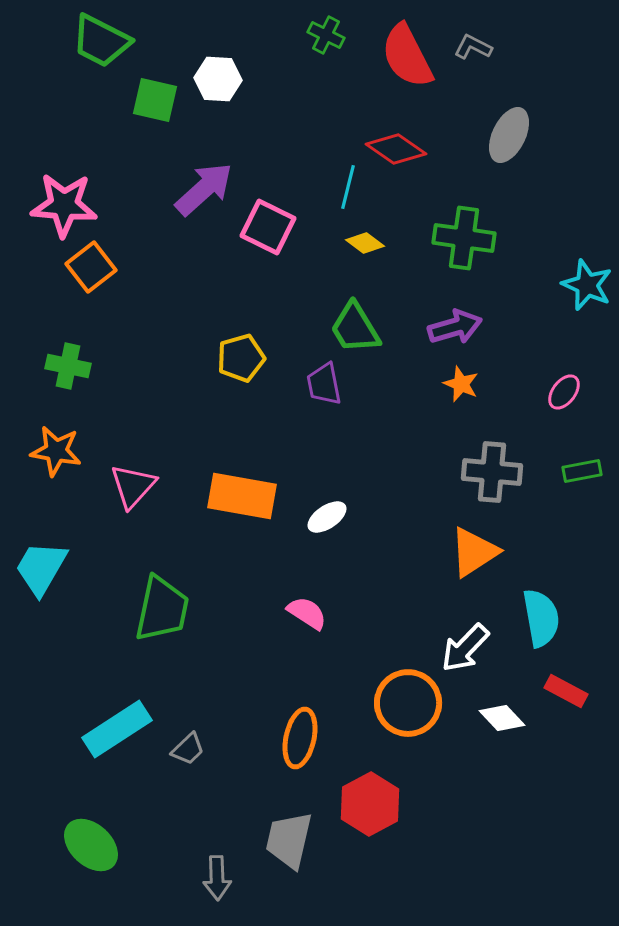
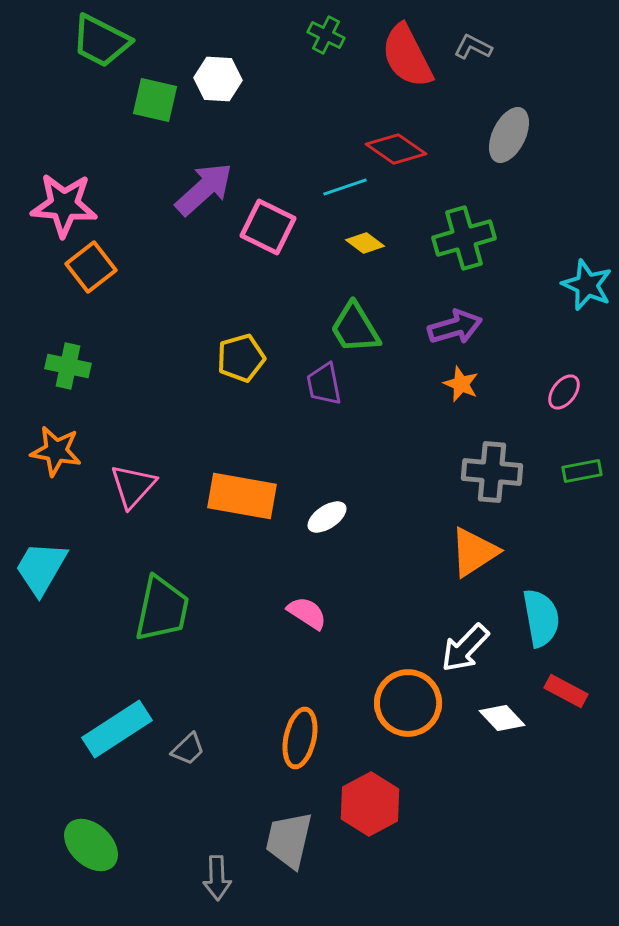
cyan line at (348, 187): moved 3 px left; rotated 57 degrees clockwise
green cross at (464, 238): rotated 24 degrees counterclockwise
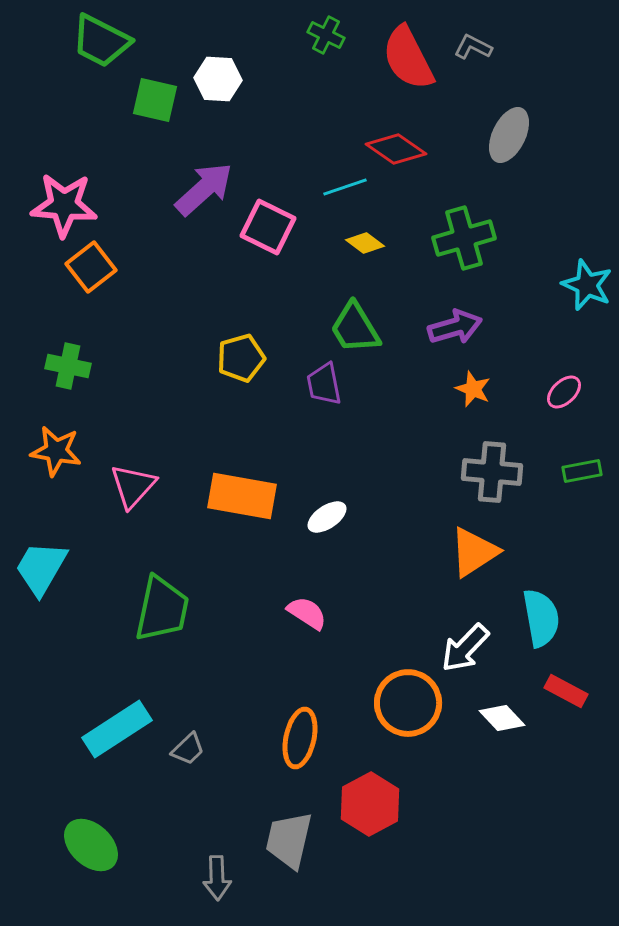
red semicircle at (407, 56): moved 1 px right, 2 px down
orange star at (461, 384): moved 12 px right, 5 px down
pink ellipse at (564, 392): rotated 9 degrees clockwise
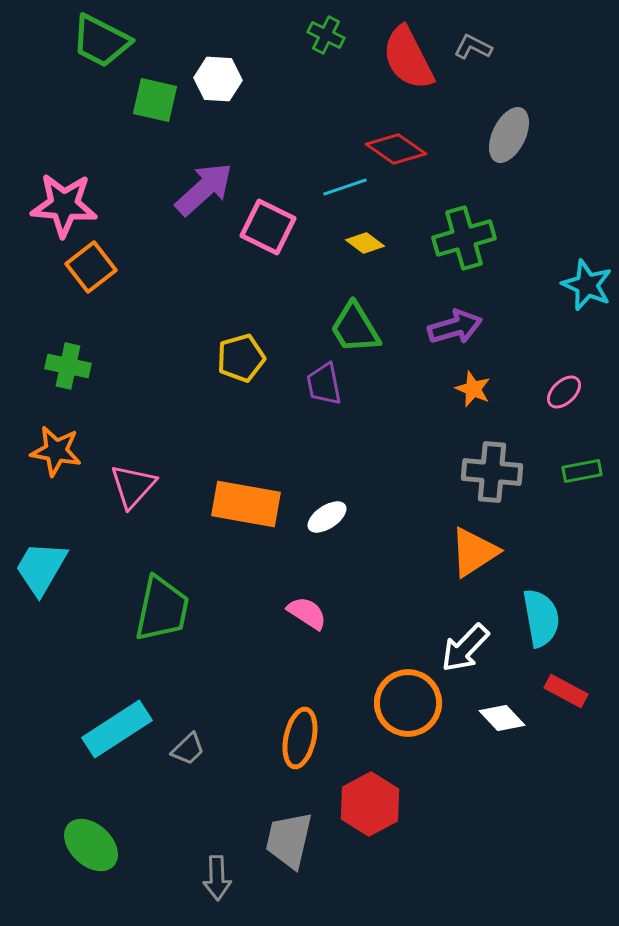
orange rectangle at (242, 496): moved 4 px right, 8 px down
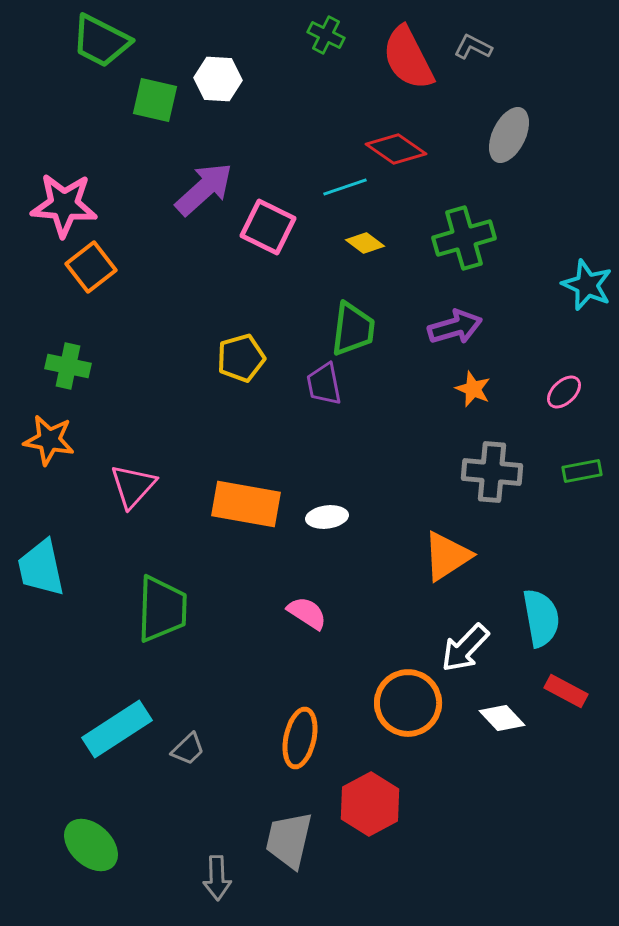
green trapezoid at (355, 328): moved 2 px left, 1 px down; rotated 142 degrees counterclockwise
orange star at (56, 451): moved 7 px left, 11 px up
white ellipse at (327, 517): rotated 27 degrees clockwise
orange triangle at (474, 552): moved 27 px left, 4 px down
cyan trapezoid at (41, 568): rotated 42 degrees counterclockwise
green trapezoid at (162, 609): rotated 10 degrees counterclockwise
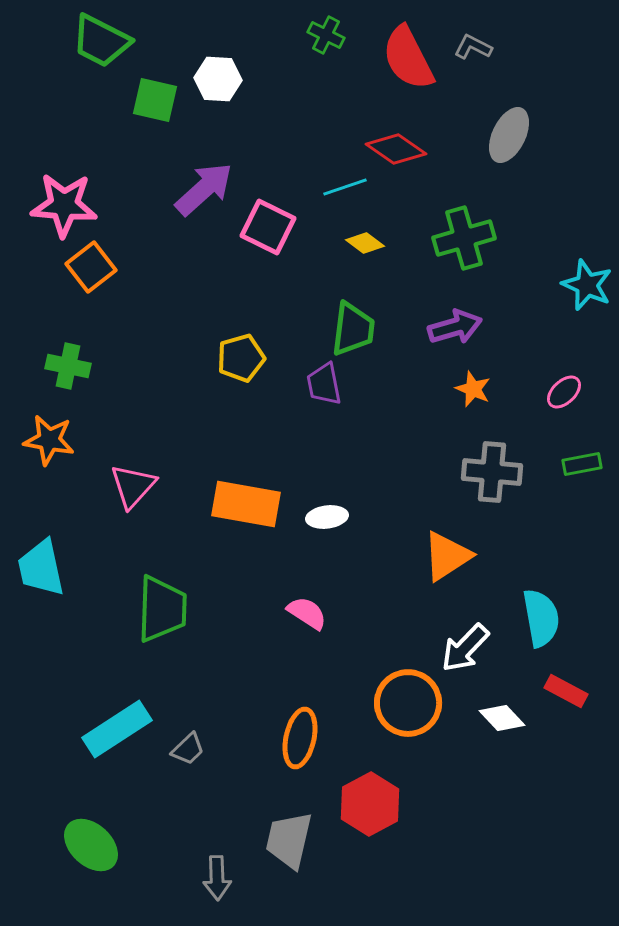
green rectangle at (582, 471): moved 7 px up
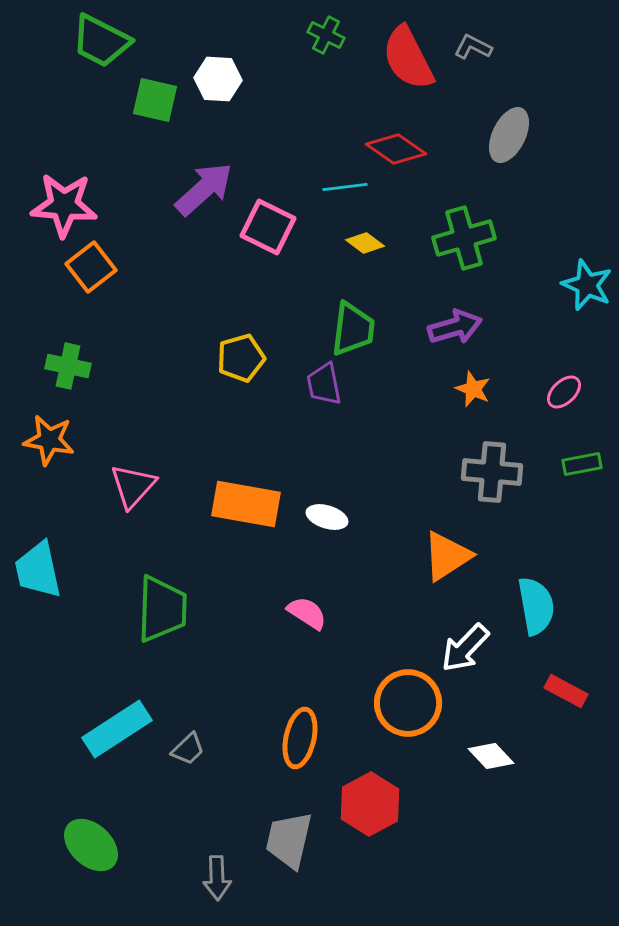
cyan line at (345, 187): rotated 12 degrees clockwise
white ellipse at (327, 517): rotated 24 degrees clockwise
cyan trapezoid at (41, 568): moved 3 px left, 2 px down
cyan semicircle at (541, 618): moved 5 px left, 12 px up
white diamond at (502, 718): moved 11 px left, 38 px down
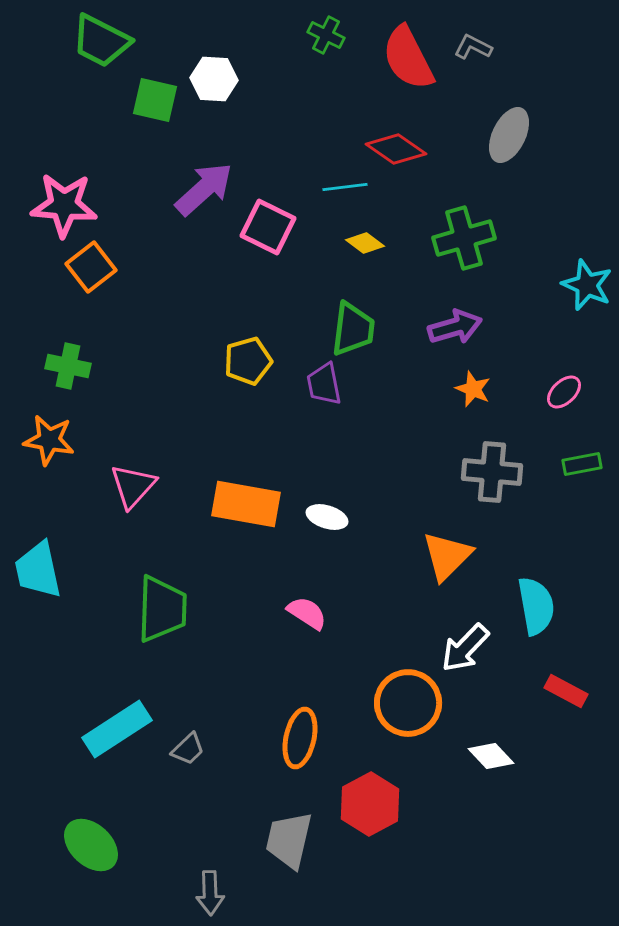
white hexagon at (218, 79): moved 4 px left
yellow pentagon at (241, 358): moved 7 px right, 3 px down
orange triangle at (447, 556): rotated 12 degrees counterclockwise
gray arrow at (217, 878): moved 7 px left, 15 px down
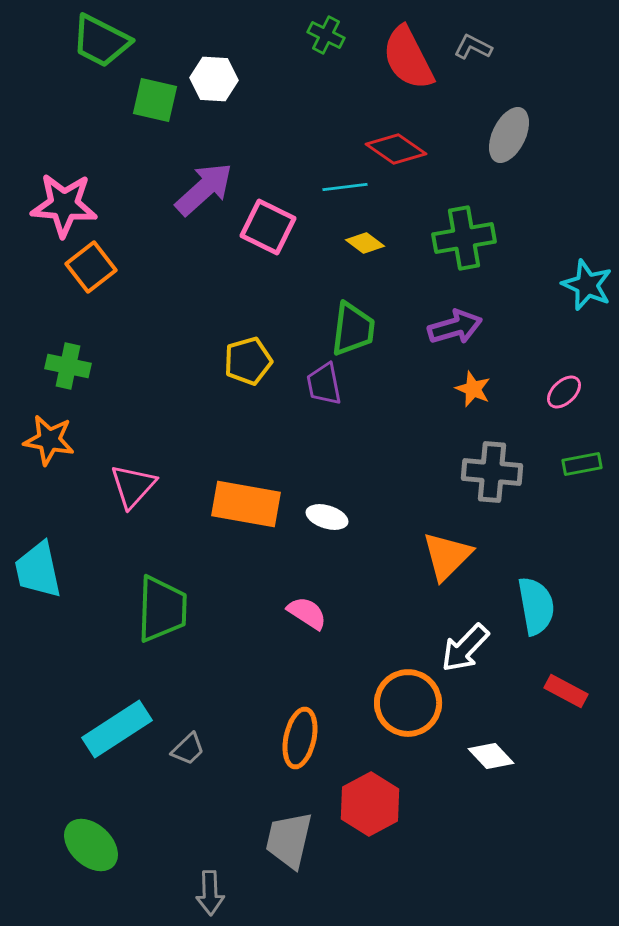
green cross at (464, 238): rotated 6 degrees clockwise
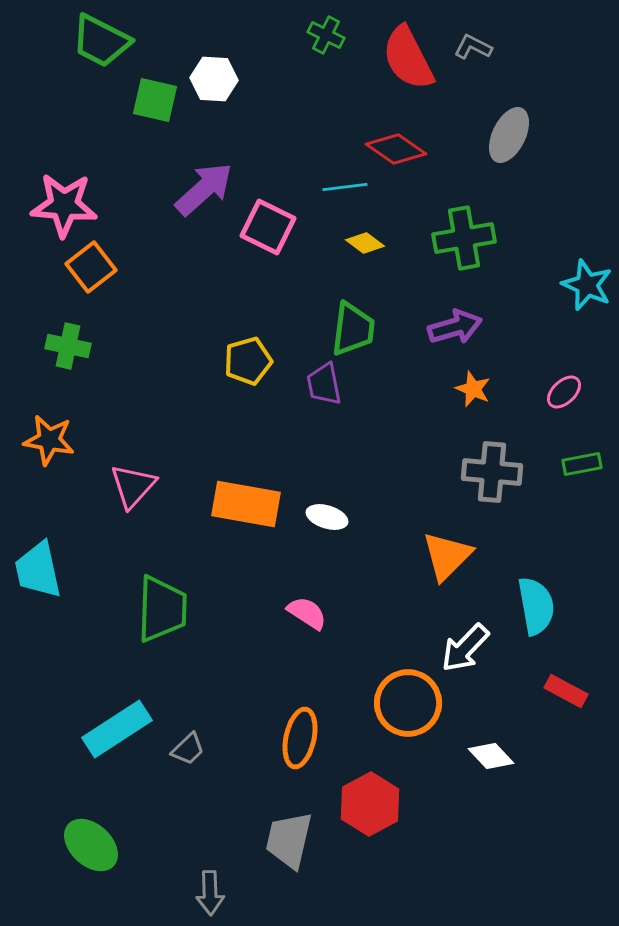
green cross at (68, 366): moved 20 px up
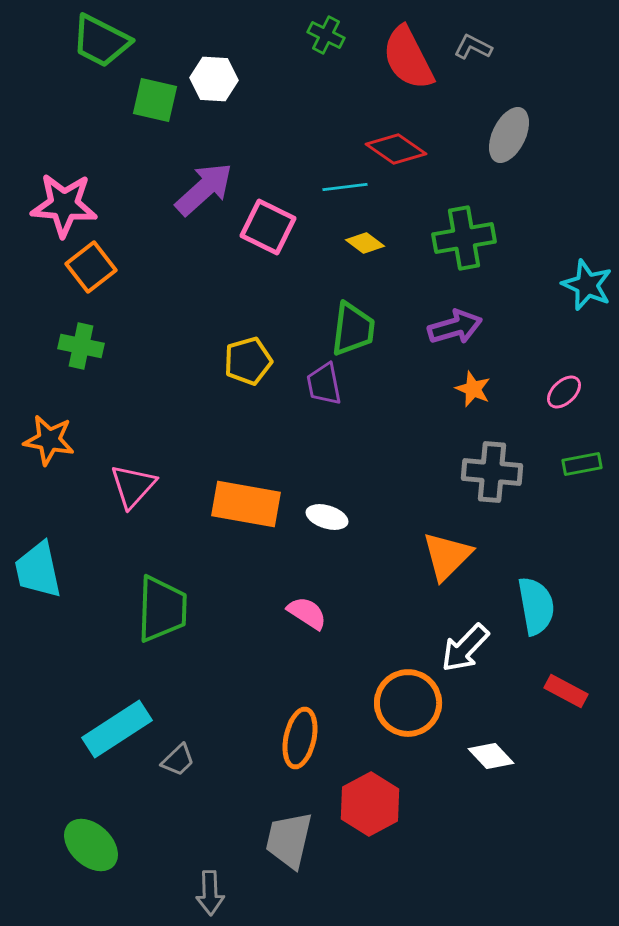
green cross at (68, 346): moved 13 px right
gray trapezoid at (188, 749): moved 10 px left, 11 px down
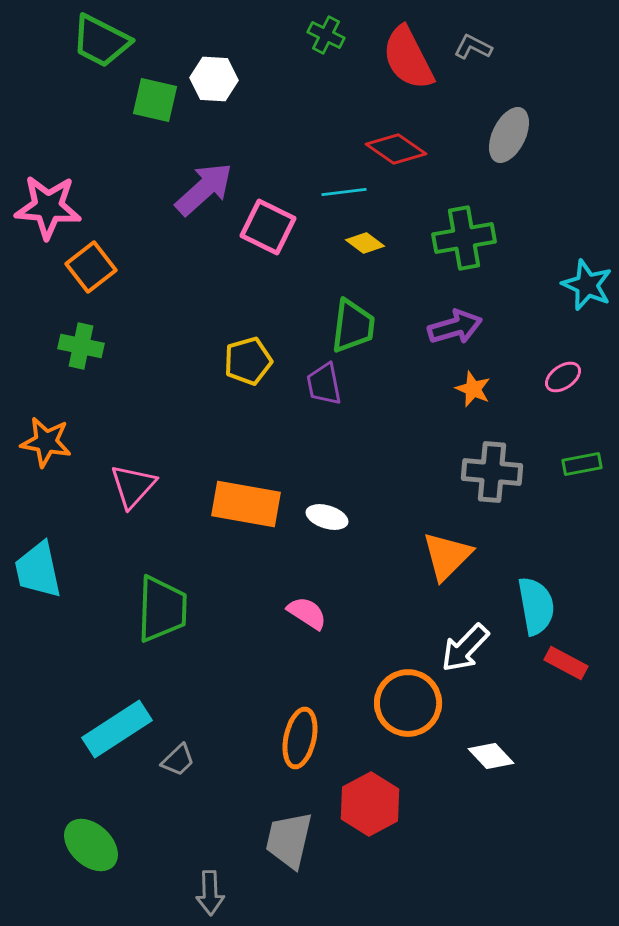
cyan line at (345, 187): moved 1 px left, 5 px down
pink star at (64, 205): moved 16 px left, 2 px down
green trapezoid at (353, 329): moved 3 px up
pink ellipse at (564, 392): moved 1 px left, 15 px up; rotated 9 degrees clockwise
orange star at (49, 440): moved 3 px left, 2 px down
red rectangle at (566, 691): moved 28 px up
